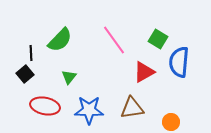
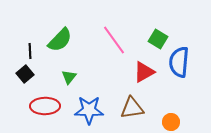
black line: moved 1 px left, 2 px up
red ellipse: rotated 12 degrees counterclockwise
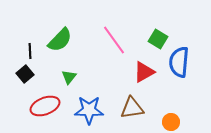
red ellipse: rotated 20 degrees counterclockwise
